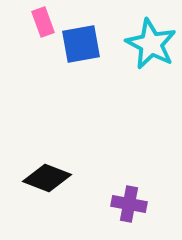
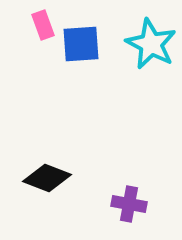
pink rectangle: moved 3 px down
blue square: rotated 6 degrees clockwise
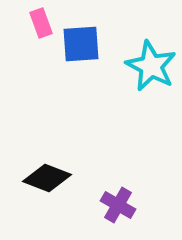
pink rectangle: moved 2 px left, 2 px up
cyan star: moved 22 px down
purple cross: moved 11 px left, 1 px down; rotated 20 degrees clockwise
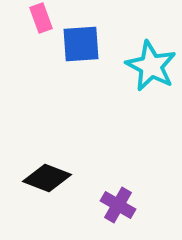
pink rectangle: moved 5 px up
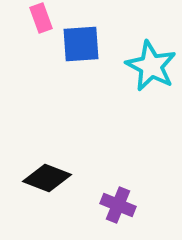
purple cross: rotated 8 degrees counterclockwise
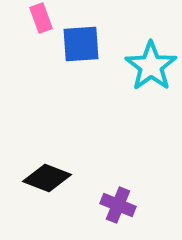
cyan star: rotated 9 degrees clockwise
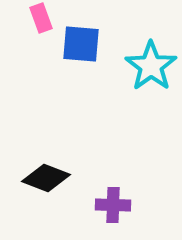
blue square: rotated 9 degrees clockwise
black diamond: moved 1 px left
purple cross: moved 5 px left; rotated 20 degrees counterclockwise
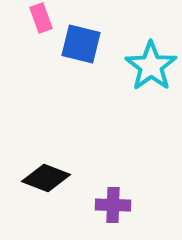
blue square: rotated 9 degrees clockwise
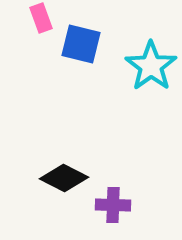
black diamond: moved 18 px right; rotated 6 degrees clockwise
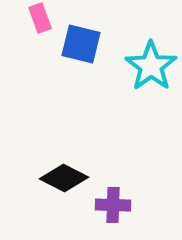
pink rectangle: moved 1 px left
